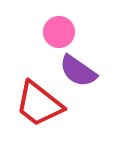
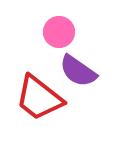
red trapezoid: moved 6 px up
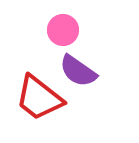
pink circle: moved 4 px right, 2 px up
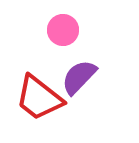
purple semicircle: moved 1 px right, 6 px down; rotated 99 degrees clockwise
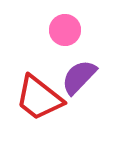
pink circle: moved 2 px right
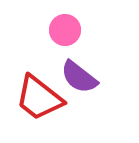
purple semicircle: rotated 96 degrees counterclockwise
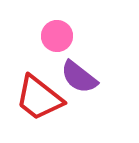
pink circle: moved 8 px left, 6 px down
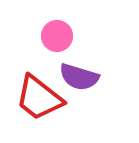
purple semicircle: rotated 21 degrees counterclockwise
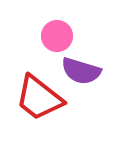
purple semicircle: moved 2 px right, 6 px up
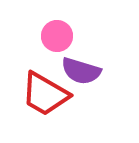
red trapezoid: moved 6 px right, 4 px up; rotated 8 degrees counterclockwise
